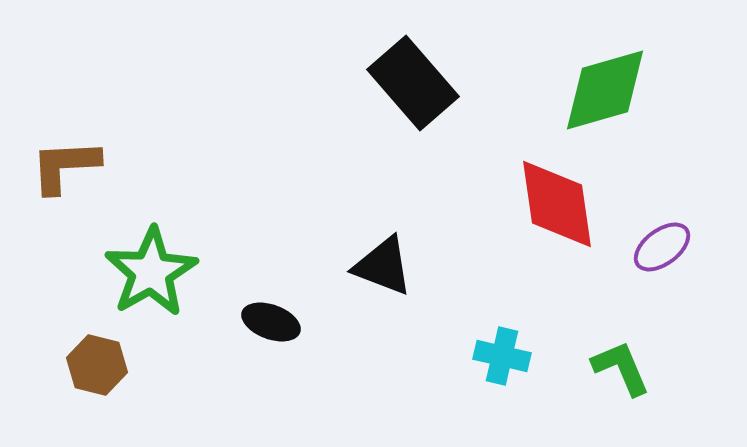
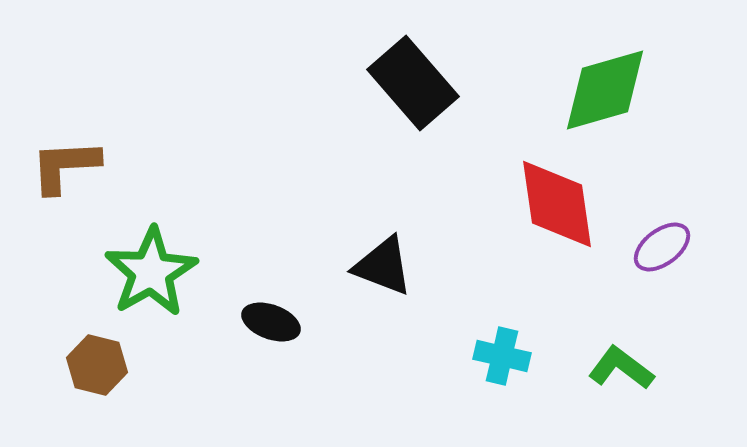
green L-shape: rotated 30 degrees counterclockwise
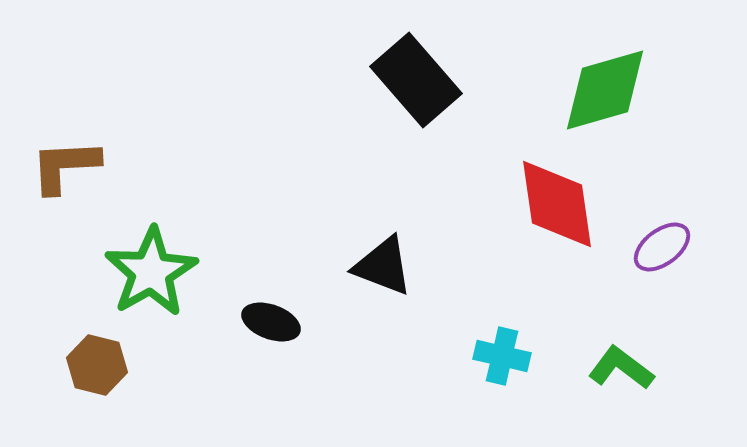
black rectangle: moved 3 px right, 3 px up
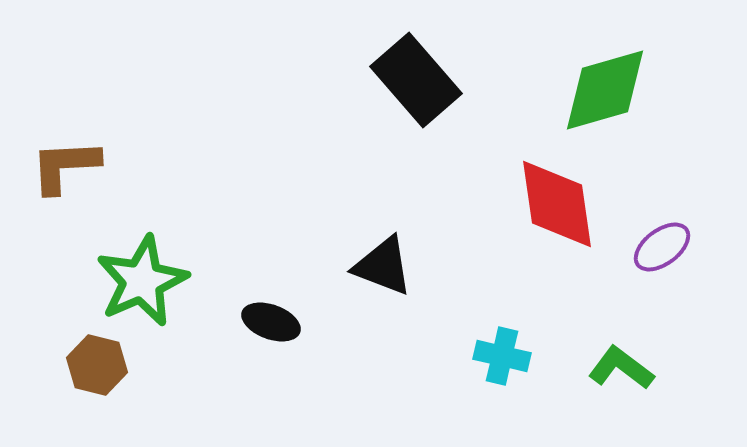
green star: moved 9 px left, 9 px down; rotated 6 degrees clockwise
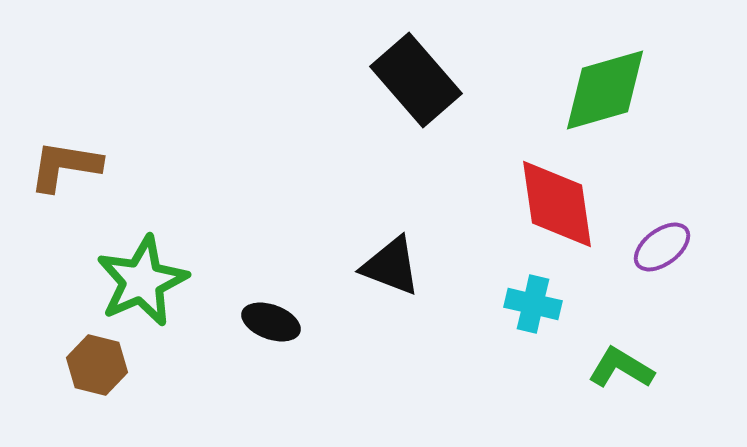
brown L-shape: rotated 12 degrees clockwise
black triangle: moved 8 px right
cyan cross: moved 31 px right, 52 px up
green L-shape: rotated 6 degrees counterclockwise
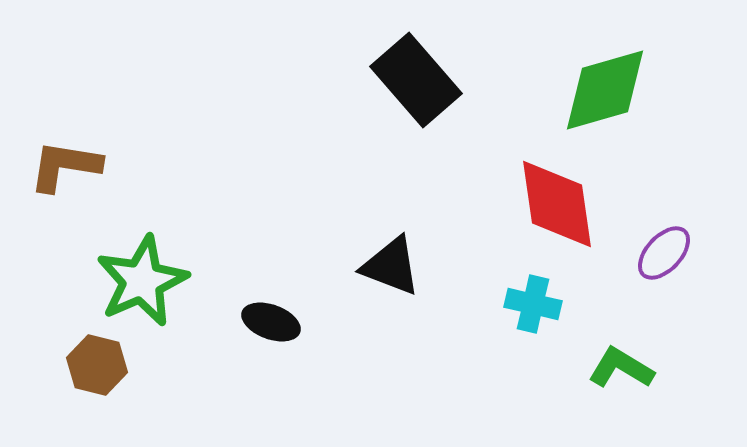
purple ellipse: moved 2 px right, 6 px down; rotated 10 degrees counterclockwise
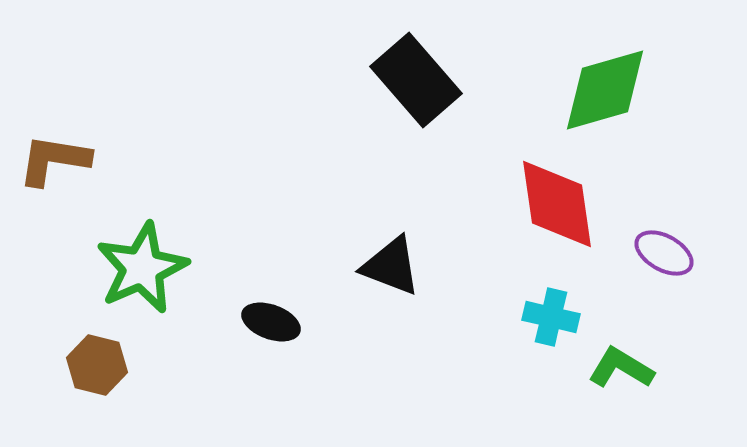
brown L-shape: moved 11 px left, 6 px up
purple ellipse: rotated 76 degrees clockwise
green star: moved 13 px up
cyan cross: moved 18 px right, 13 px down
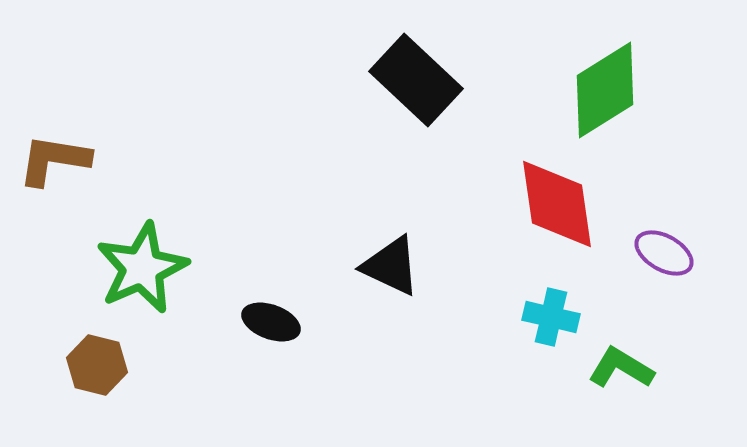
black rectangle: rotated 6 degrees counterclockwise
green diamond: rotated 16 degrees counterclockwise
black triangle: rotated 4 degrees clockwise
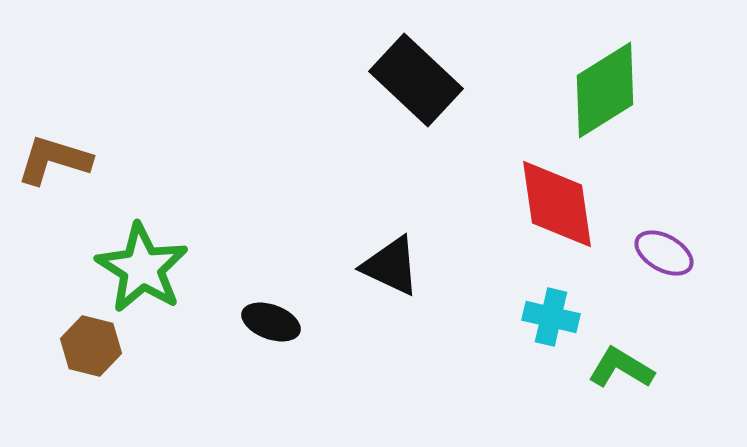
brown L-shape: rotated 8 degrees clockwise
green star: rotated 16 degrees counterclockwise
brown hexagon: moved 6 px left, 19 px up
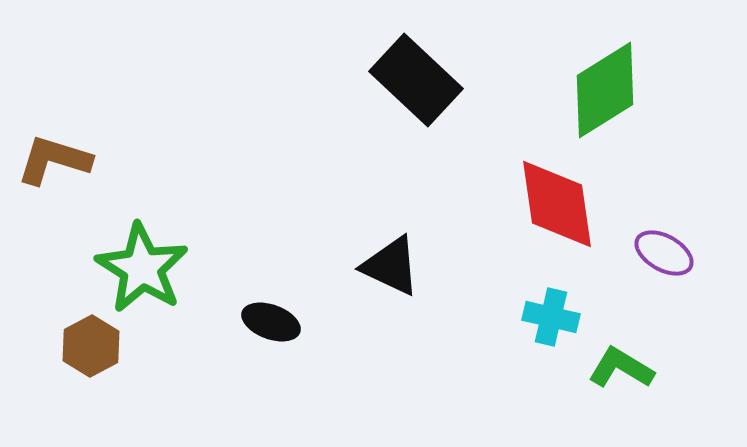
brown hexagon: rotated 18 degrees clockwise
